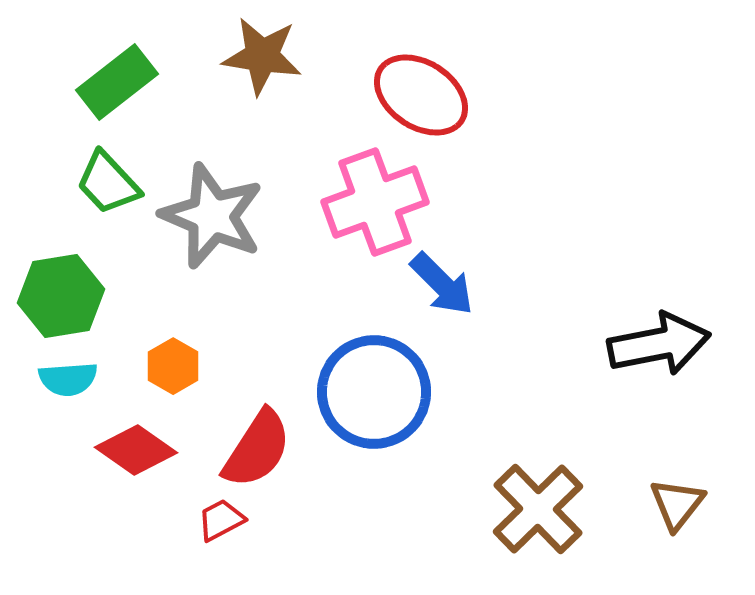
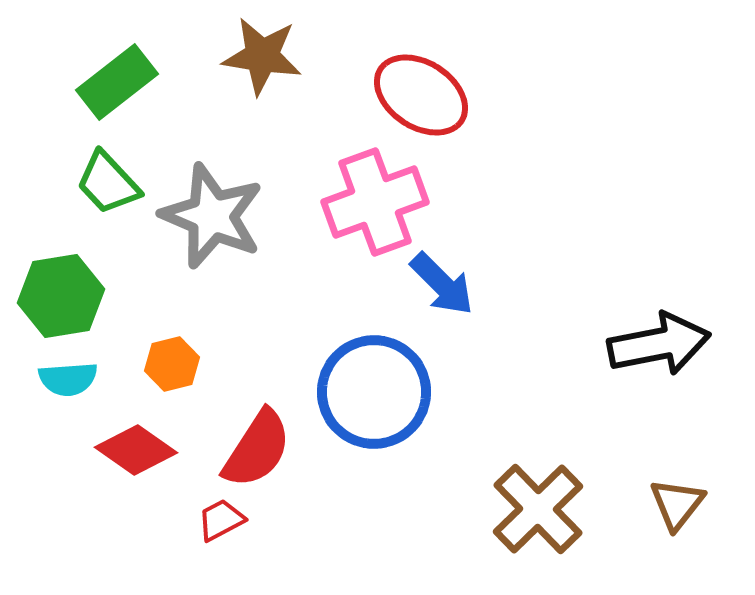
orange hexagon: moved 1 px left, 2 px up; rotated 16 degrees clockwise
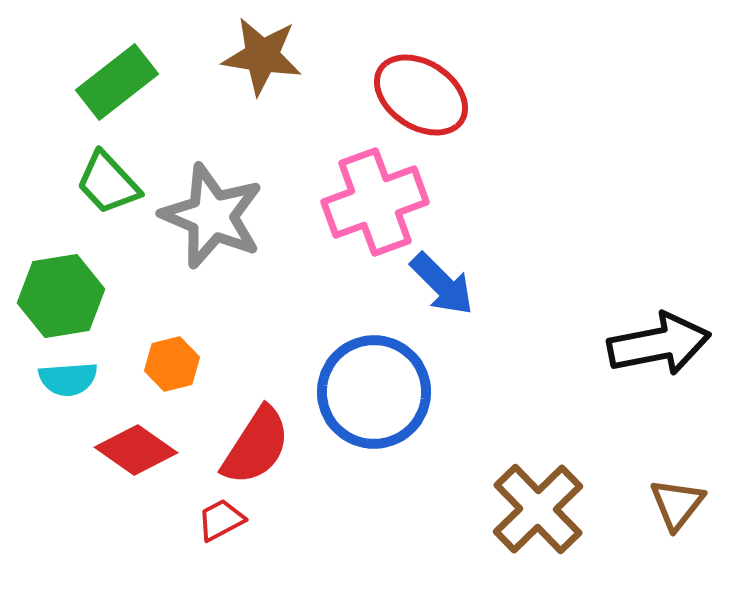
red semicircle: moved 1 px left, 3 px up
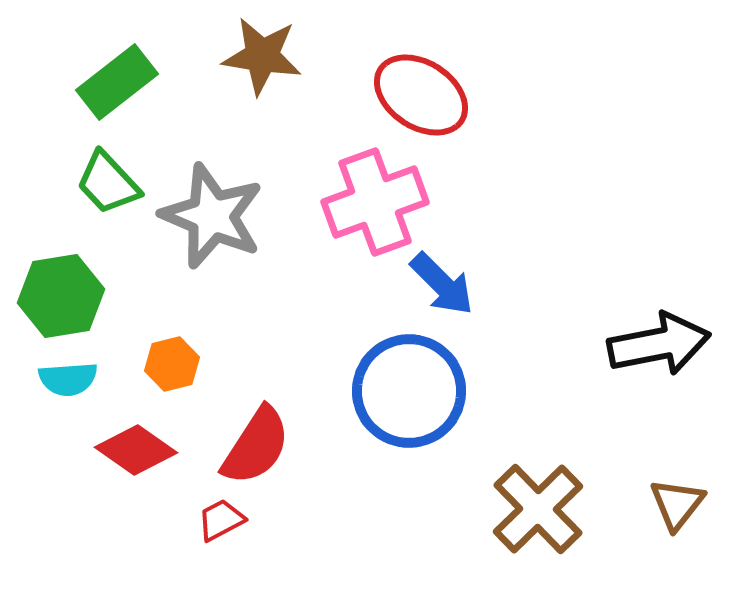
blue circle: moved 35 px right, 1 px up
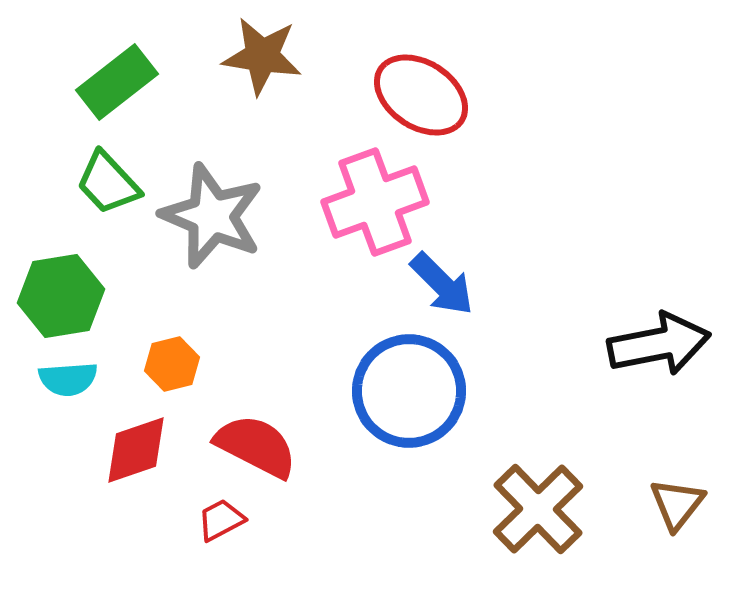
red semicircle: rotated 96 degrees counterclockwise
red diamond: rotated 54 degrees counterclockwise
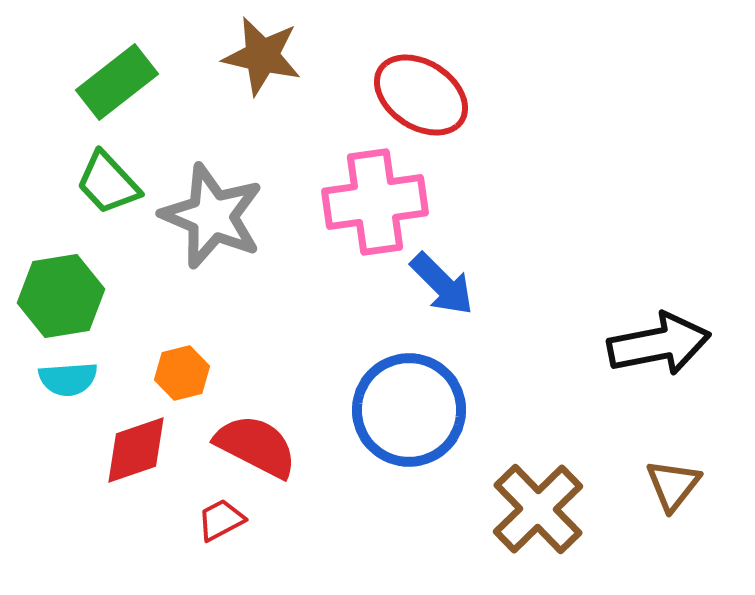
brown star: rotated 4 degrees clockwise
pink cross: rotated 12 degrees clockwise
orange hexagon: moved 10 px right, 9 px down
blue circle: moved 19 px down
brown triangle: moved 4 px left, 19 px up
